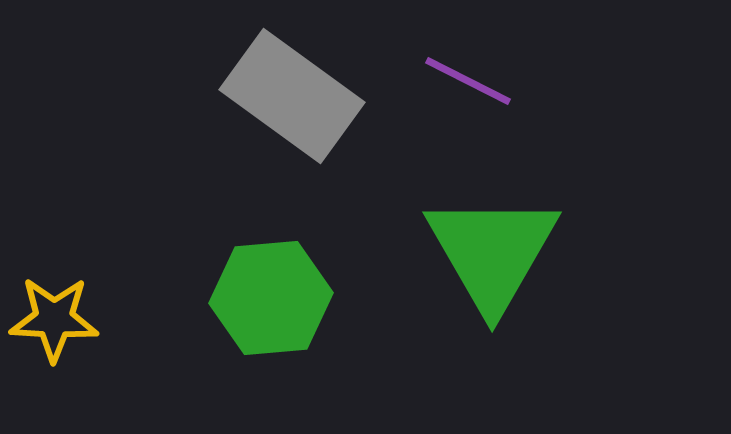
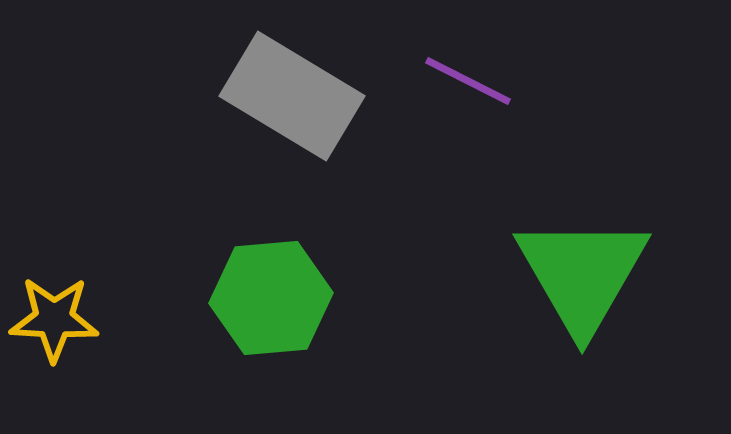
gray rectangle: rotated 5 degrees counterclockwise
green triangle: moved 90 px right, 22 px down
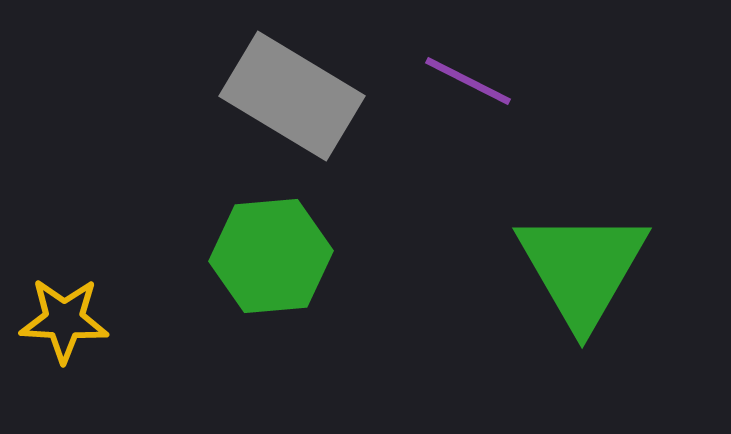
green triangle: moved 6 px up
green hexagon: moved 42 px up
yellow star: moved 10 px right, 1 px down
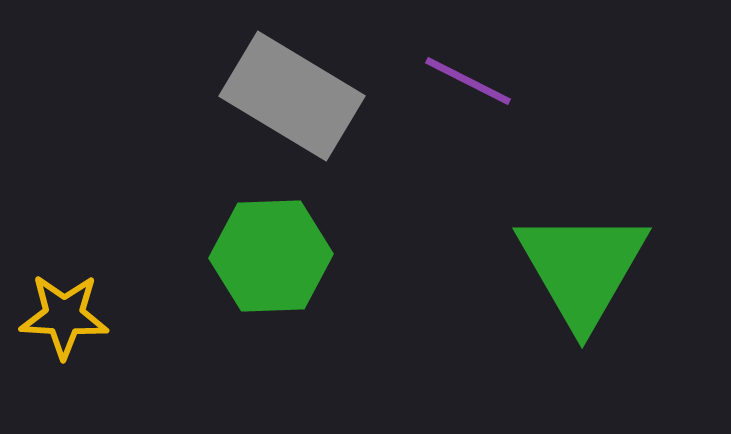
green hexagon: rotated 3 degrees clockwise
yellow star: moved 4 px up
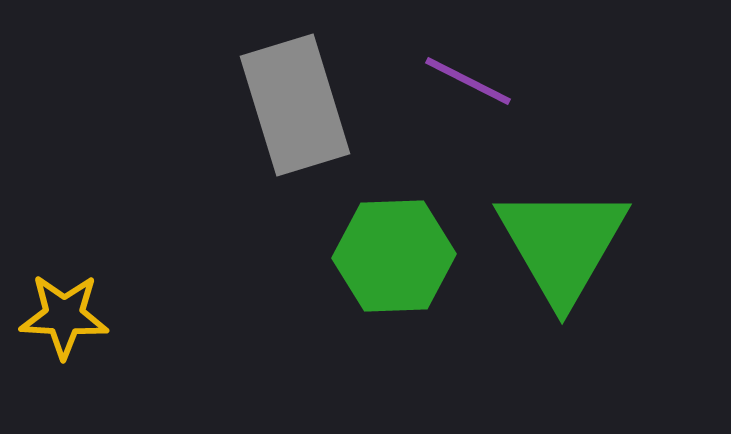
gray rectangle: moved 3 px right, 9 px down; rotated 42 degrees clockwise
green hexagon: moved 123 px right
green triangle: moved 20 px left, 24 px up
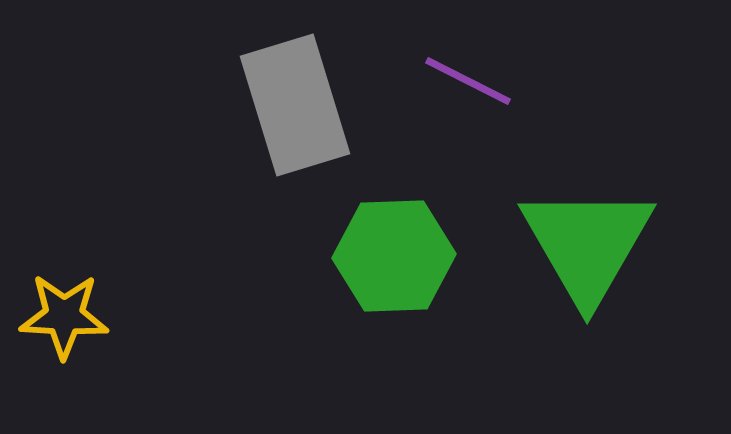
green triangle: moved 25 px right
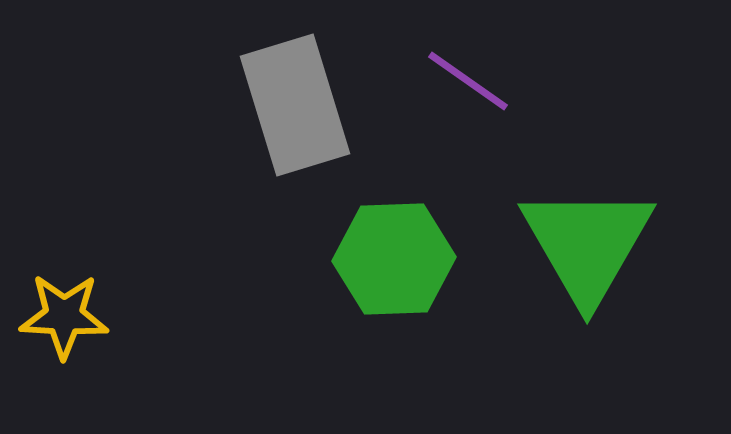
purple line: rotated 8 degrees clockwise
green hexagon: moved 3 px down
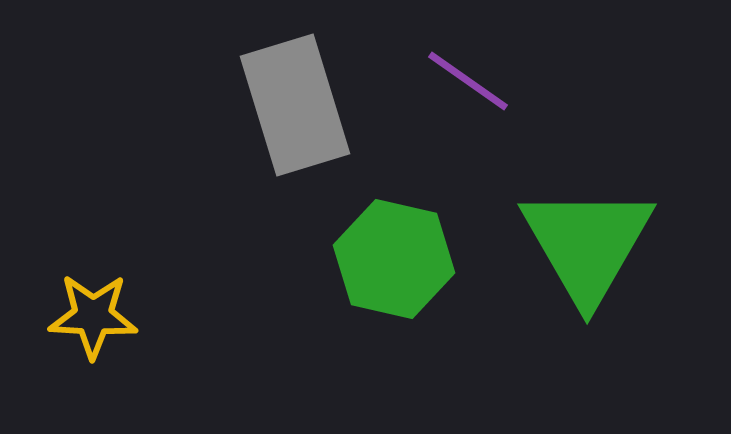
green hexagon: rotated 15 degrees clockwise
yellow star: moved 29 px right
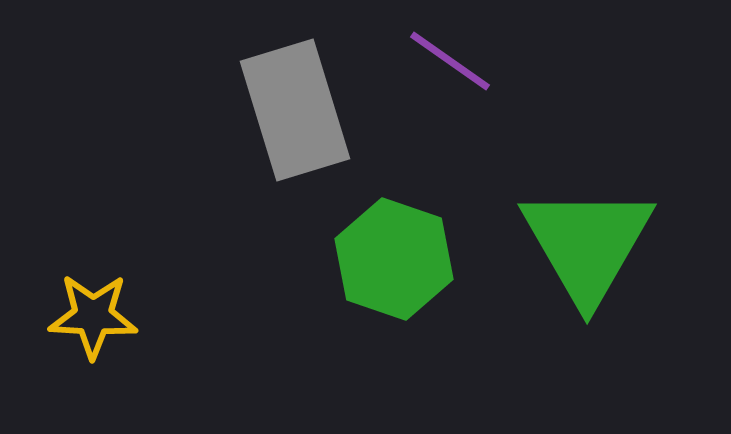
purple line: moved 18 px left, 20 px up
gray rectangle: moved 5 px down
green hexagon: rotated 6 degrees clockwise
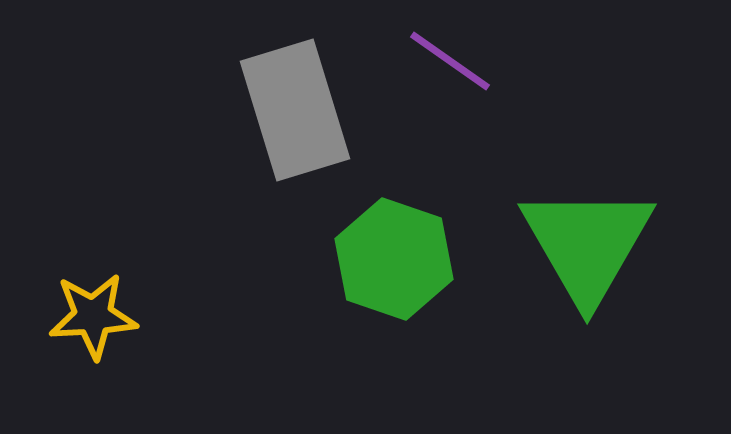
yellow star: rotated 6 degrees counterclockwise
